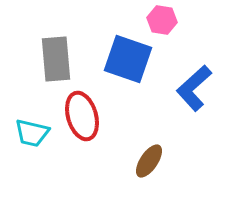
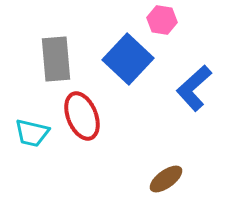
blue square: rotated 24 degrees clockwise
red ellipse: rotated 6 degrees counterclockwise
brown ellipse: moved 17 px right, 18 px down; rotated 20 degrees clockwise
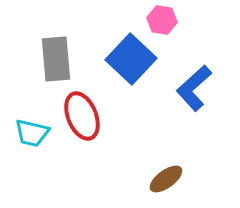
blue square: moved 3 px right
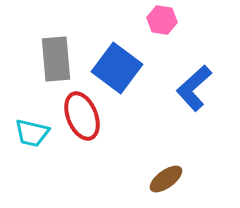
blue square: moved 14 px left, 9 px down; rotated 6 degrees counterclockwise
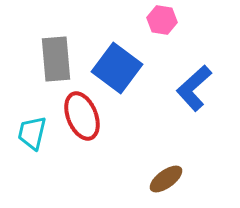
cyan trapezoid: rotated 90 degrees clockwise
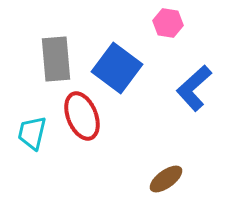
pink hexagon: moved 6 px right, 3 px down
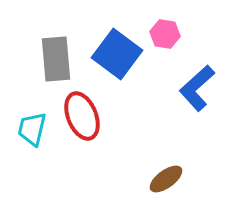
pink hexagon: moved 3 px left, 11 px down
blue square: moved 14 px up
blue L-shape: moved 3 px right
cyan trapezoid: moved 4 px up
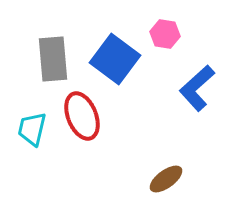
blue square: moved 2 px left, 5 px down
gray rectangle: moved 3 px left
